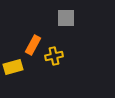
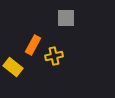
yellow rectangle: rotated 54 degrees clockwise
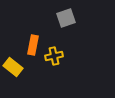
gray square: rotated 18 degrees counterclockwise
orange rectangle: rotated 18 degrees counterclockwise
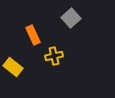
gray square: moved 5 px right; rotated 24 degrees counterclockwise
orange rectangle: moved 10 px up; rotated 36 degrees counterclockwise
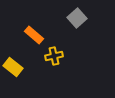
gray square: moved 6 px right
orange rectangle: moved 1 px right; rotated 24 degrees counterclockwise
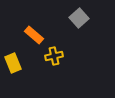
gray square: moved 2 px right
yellow rectangle: moved 4 px up; rotated 30 degrees clockwise
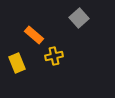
yellow rectangle: moved 4 px right
